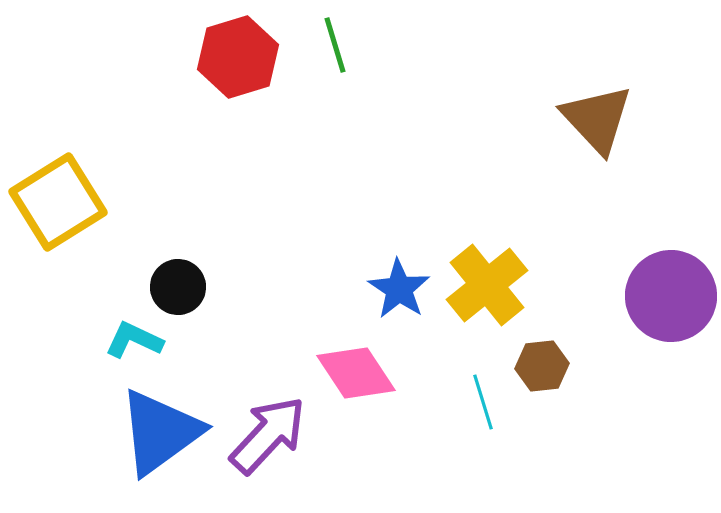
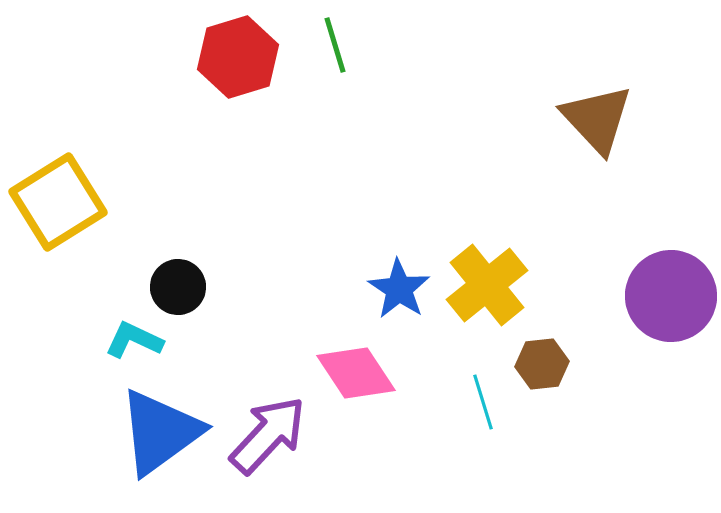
brown hexagon: moved 2 px up
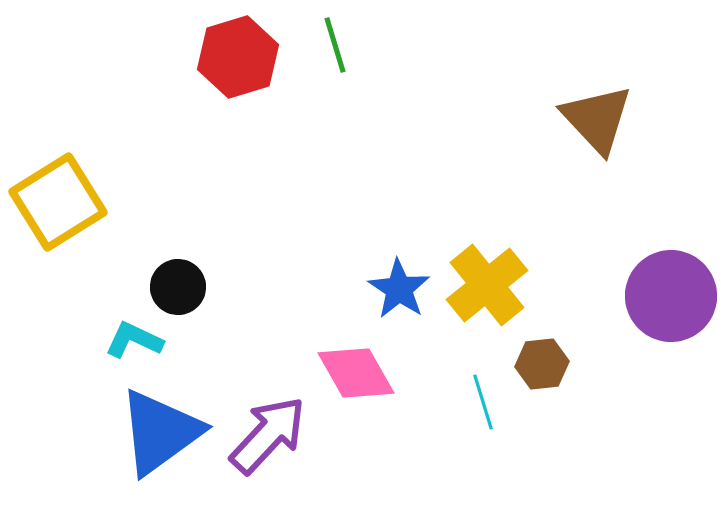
pink diamond: rotated 4 degrees clockwise
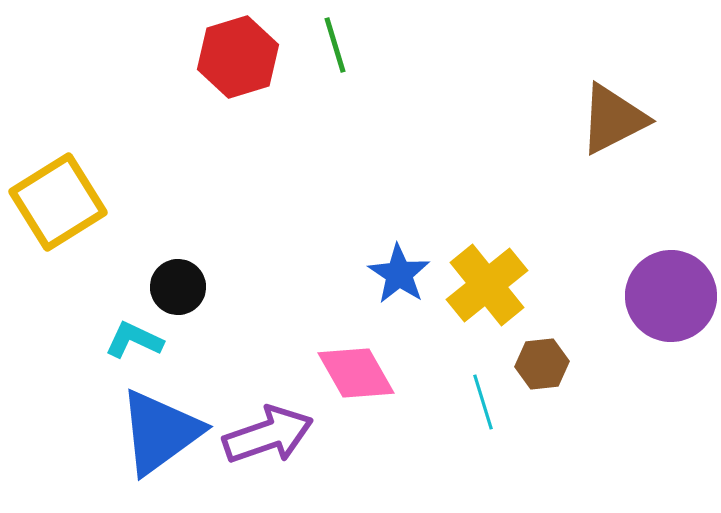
brown triangle: moved 16 px right; rotated 46 degrees clockwise
blue star: moved 15 px up
purple arrow: rotated 28 degrees clockwise
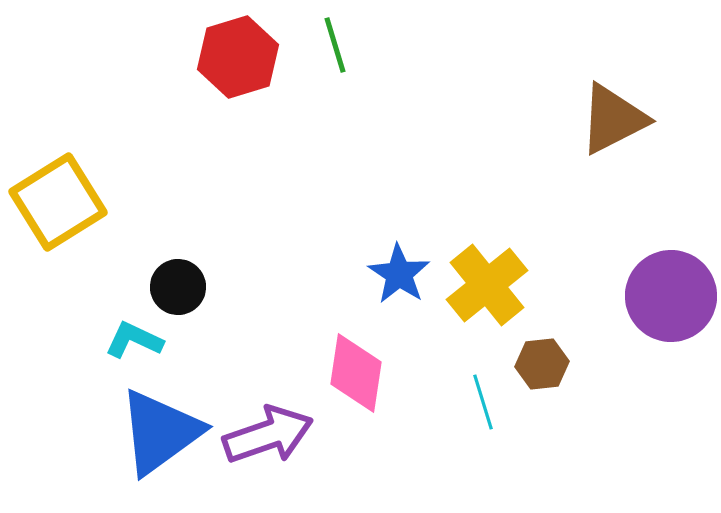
pink diamond: rotated 38 degrees clockwise
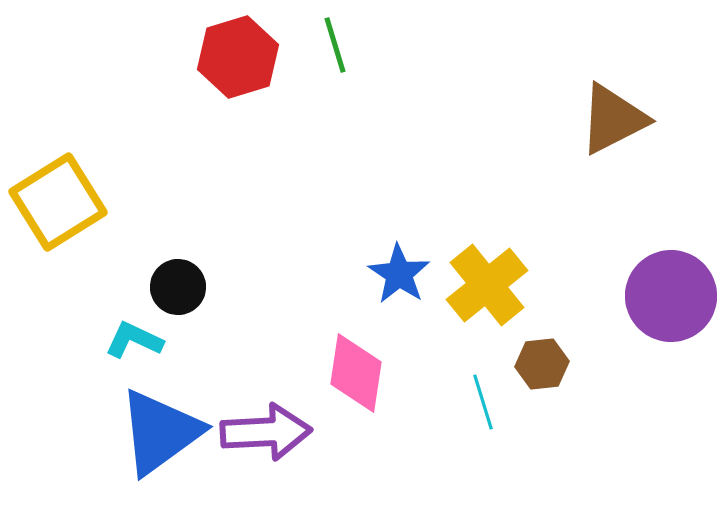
purple arrow: moved 2 px left, 3 px up; rotated 16 degrees clockwise
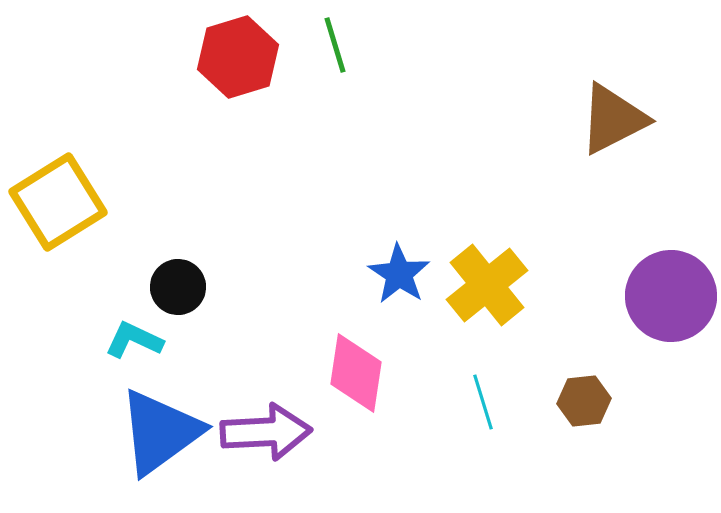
brown hexagon: moved 42 px right, 37 px down
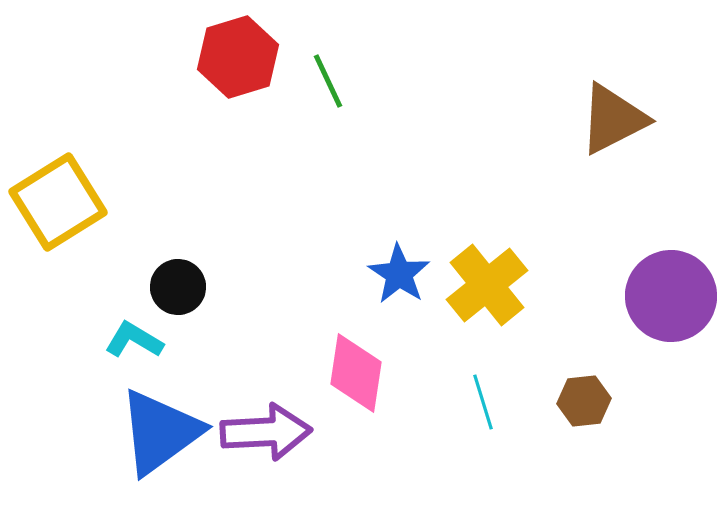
green line: moved 7 px left, 36 px down; rotated 8 degrees counterclockwise
cyan L-shape: rotated 6 degrees clockwise
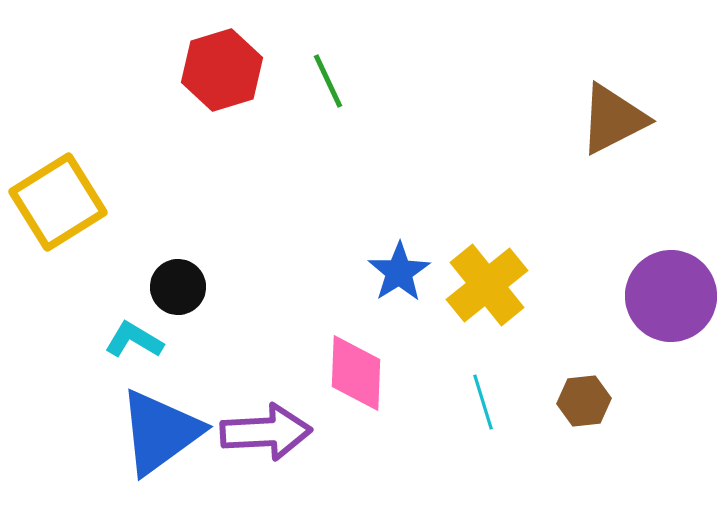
red hexagon: moved 16 px left, 13 px down
blue star: moved 2 px up; rotated 6 degrees clockwise
pink diamond: rotated 6 degrees counterclockwise
